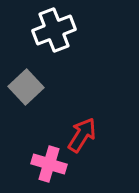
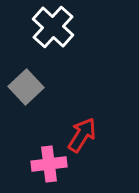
white cross: moved 1 px left, 3 px up; rotated 27 degrees counterclockwise
pink cross: rotated 24 degrees counterclockwise
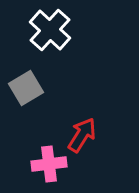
white cross: moved 3 px left, 3 px down
gray square: moved 1 px down; rotated 12 degrees clockwise
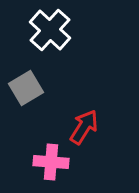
red arrow: moved 2 px right, 8 px up
pink cross: moved 2 px right, 2 px up; rotated 12 degrees clockwise
